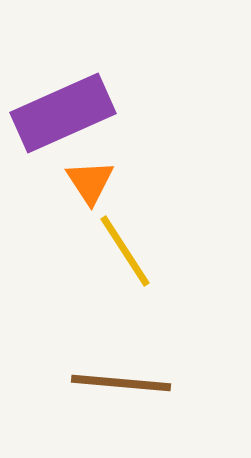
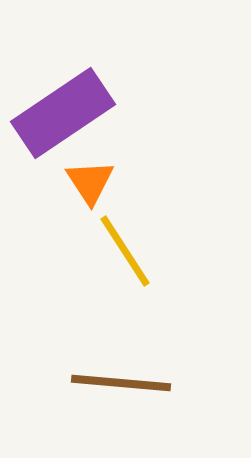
purple rectangle: rotated 10 degrees counterclockwise
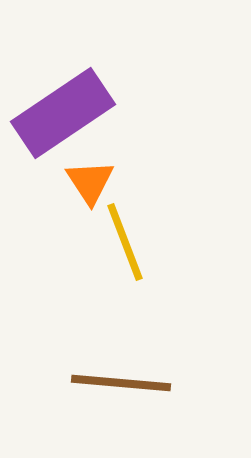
yellow line: moved 9 px up; rotated 12 degrees clockwise
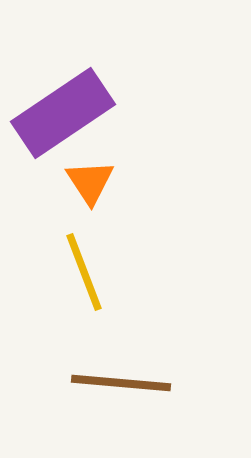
yellow line: moved 41 px left, 30 px down
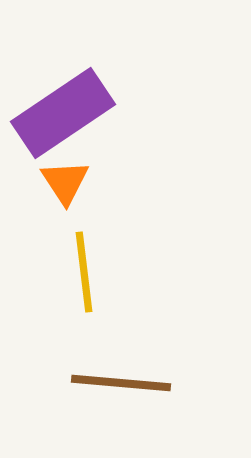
orange triangle: moved 25 px left
yellow line: rotated 14 degrees clockwise
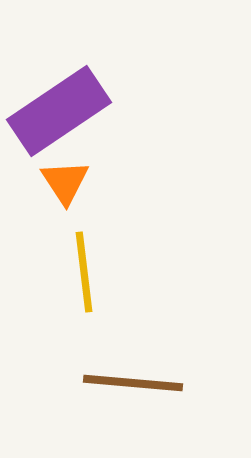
purple rectangle: moved 4 px left, 2 px up
brown line: moved 12 px right
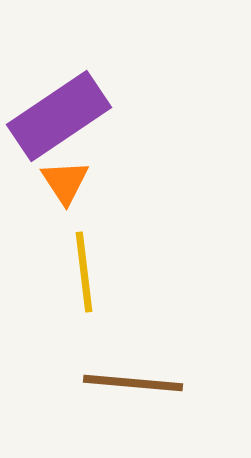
purple rectangle: moved 5 px down
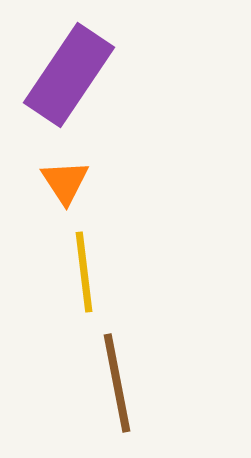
purple rectangle: moved 10 px right, 41 px up; rotated 22 degrees counterclockwise
brown line: moved 16 px left; rotated 74 degrees clockwise
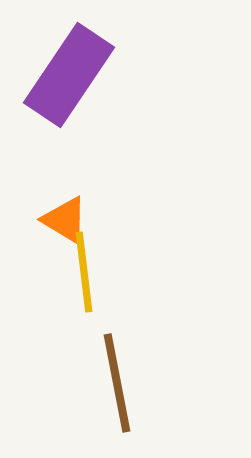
orange triangle: moved 38 px down; rotated 26 degrees counterclockwise
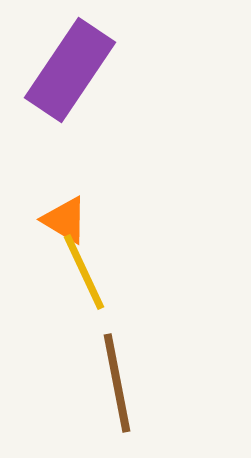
purple rectangle: moved 1 px right, 5 px up
yellow line: rotated 18 degrees counterclockwise
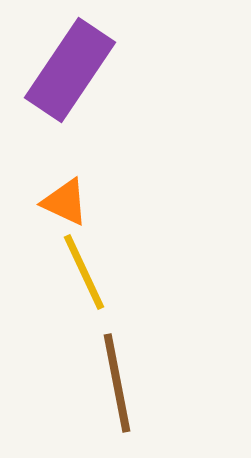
orange triangle: moved 18 px up; rotated 6 degrees counterclockwise
